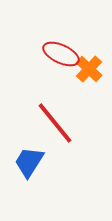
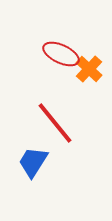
blue trapezoid: moved 4 px right
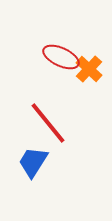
red ellipse: moved 3 px down
red line: moved 7 px left
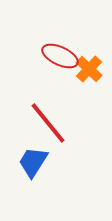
red ellipse: moved 1 px left, 1 px up
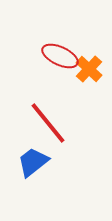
blue trapezoid: rotated 20 degrees clockwise
